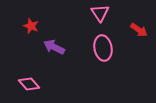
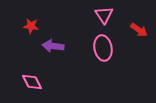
pink triangle: moved 4 px right, 2 px down
red star: rotated 14 degrees counterclockwise
purple arrow: moved 1 px left, 1 px up; rotated 20 degrees counterclockwise
pink diamond: moved 3 px right, 2 px up; rotated 15 degrees clockwise
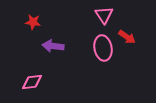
red star: moved 2 px right, 4 px up
red arrow: moved 12 px left, 7 px down
pink diamond: rotated 70 degrees counterclockwise
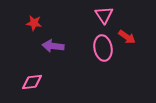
red star: moved 1 px right, 1 px down
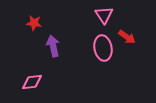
purple arrow: rotated 70 degrees clockwise
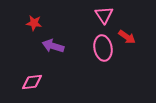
purple arrow: rotated 60 degrees counterclockwise
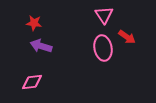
purple arrow: moved 12 px left
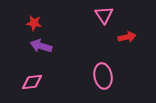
red arrow: rotated 48 degrees counterclockwise
pink ellipse: moved 28 px down
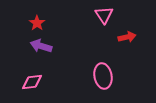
red star: moved 3 px right; rotated 28 degrees clockwise
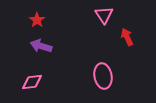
red star: moved 3 px up
red arrow: rotated 102 degrees counterclockwise
